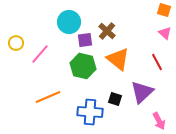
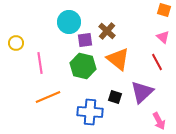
pink triangle: moved 2 px left, 4 px down
pink line: moved 9 px down; rotated 50 degrees counterclockwise
black square: moved 2 px up
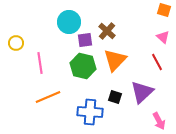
orange triangle: moved 3 px left, 1 px down; rotated 35 degrees clockwise
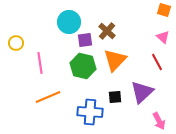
black square: rotated 24 degrees counterclockwise
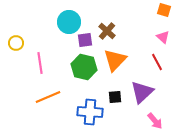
green hexagon: moved 1 px right, 1 px down
pink arrow: moved 4 px left; rotated 12 degrees counterclockwise
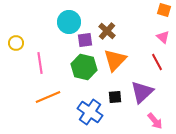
blue cross: rotated 30 degrees clockwise
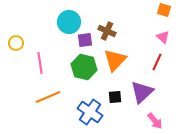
brown cross: rotated 18 degrees counterclockwise
red line: rotated 54 degrees clockwise
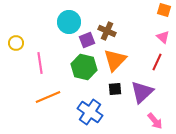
purple square: moved 2 px right; rotated 14 degrees counterclockwise
black square: moved 8 px up
